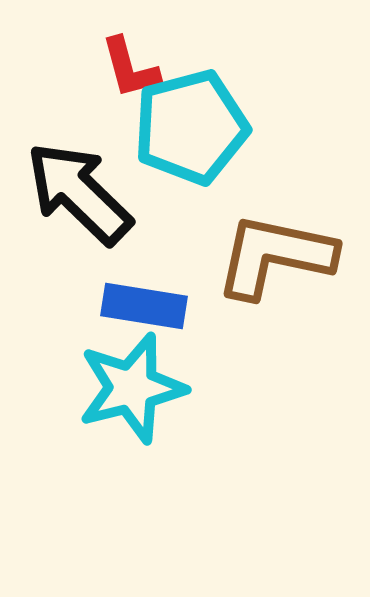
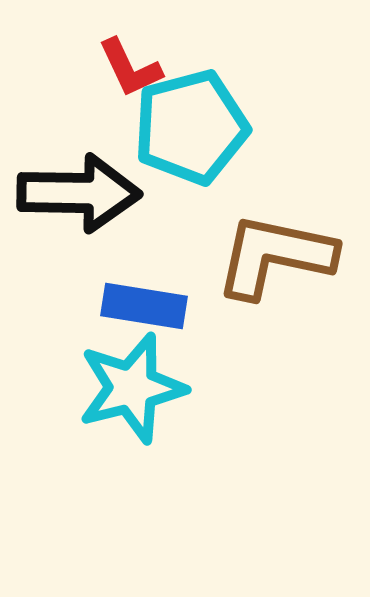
red L-shape: rotated 10 degrees counterclockwise
black arrow: rotated 137 degrees clockwise
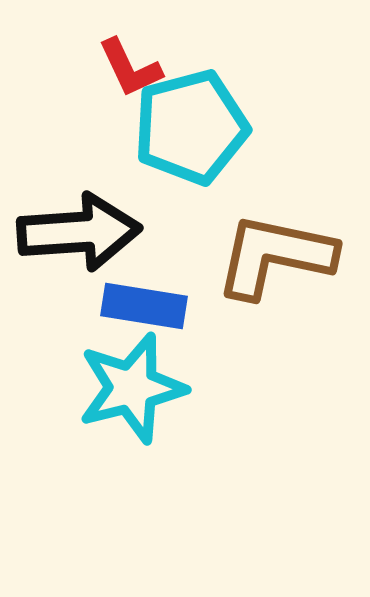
black arrow: moved 39 px down; rotated 5 degrees counterclockwise
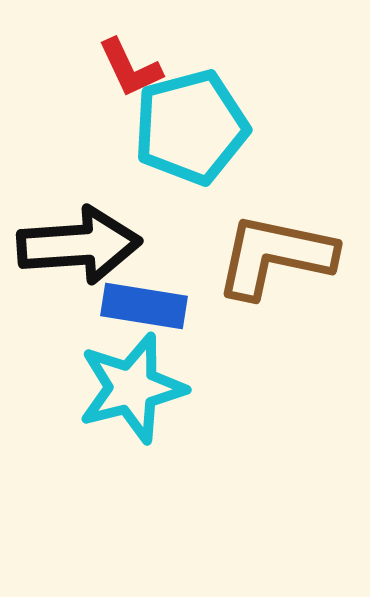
black arrow: moved 13 px down
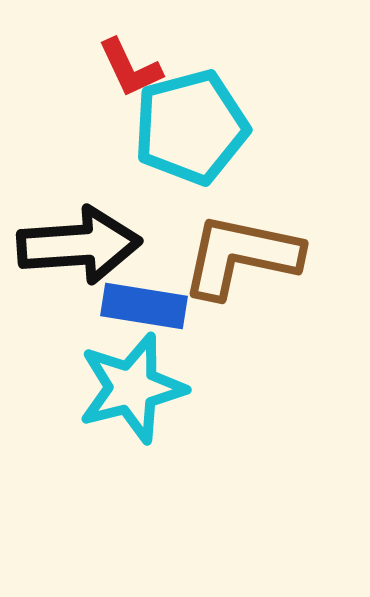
brown L-shape: moved 34 px left
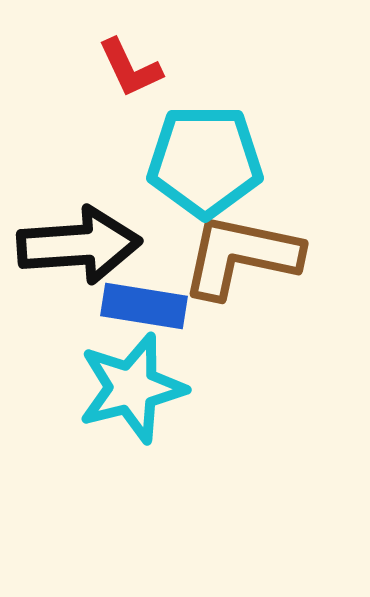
cyan pentagon: moved 14 px right, 34 px down; rotated 15 degrees clockwise
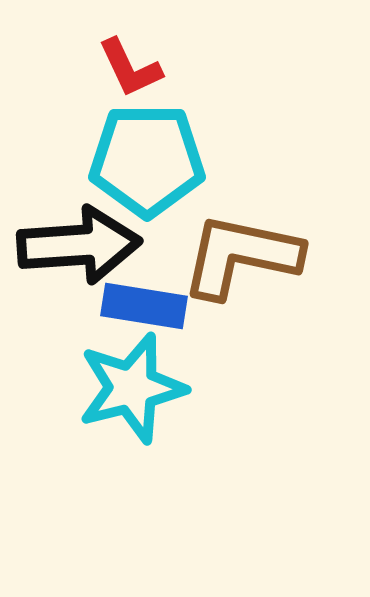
cyan pentagon: moved 58 px left, 1 px up
